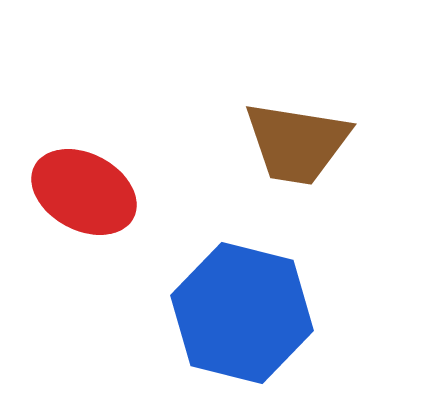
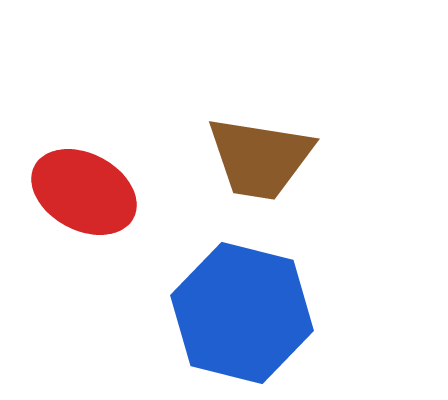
brown trapezoid: moved 37 px left, 15 px down
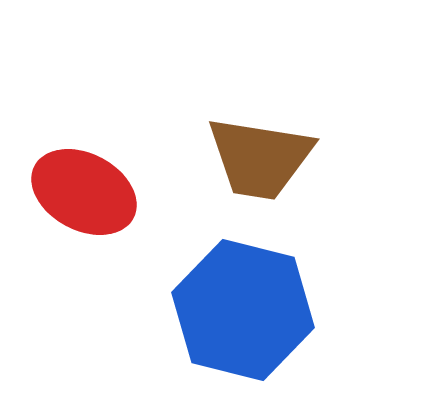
blue hexagon: moved 1 px right, 3 px up
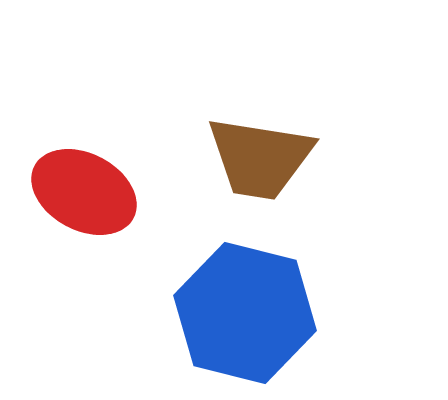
blue hexagon: moved 2 px right, 3 px down
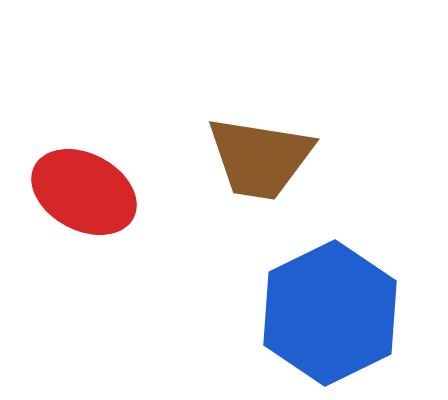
blue hexagon: moved 85 px right; rotated 20 degrees clockwise
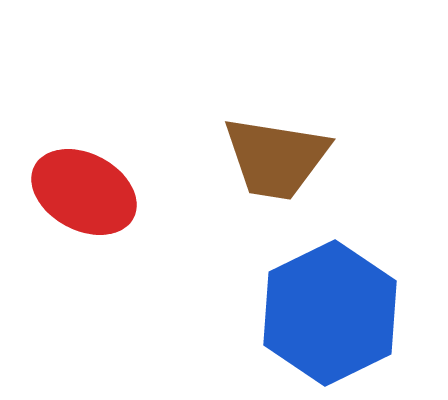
brown trapezoid: moved 16 px right
